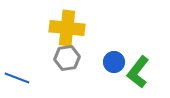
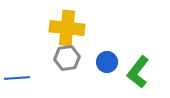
blue circle: moved 7 px left
blue line: rotated 25 degrees counterclockwise
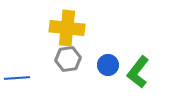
gray hexagon: moved 1 px right, 1 px down
blue circle: moved 1 px right, 3 px down
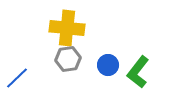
blue line: rotated 40 degrees counterclockwise
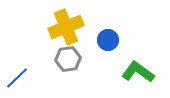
yellow cross: moved 1 px left, 1 px up; rotated 28 degrees counterclockwise
blue circle: moved 25 px up
green L-shape: rotated 88 degrees clockwise
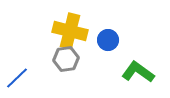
yellow cross: moved 4 px right, 4 px down; rotated 36 degrees clockwise
gray hexagon: moved 2 px left
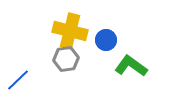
blue circle: moved 2 px left
green L-shape: moved 7 px left, 6 px up
blue line: moved 1 px right, 2 px down
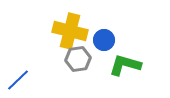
blue circle: moved 2 px left
gray hexagon: moved 12 px right
green L-shape: moved 6 px left, 1 px up; rotated 20 degrees counterclockwise
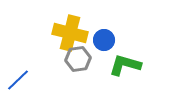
yellow cross: moved 2 px down
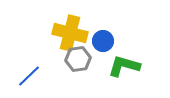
blue circle: moved 1 px left, 1 px down
green L-shape: moved 1 px left, 1 px down
blue line: moved 11 px right, 4 px up
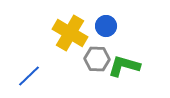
yellow cross: rotated 16 degrees clockwise
blue circle: moved 3 px right, 15 px up
gray hexagon: moved 19 px right; rotated 10 degrees clockwise
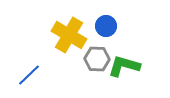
yellow cross: moved 1 px left, 2 px down
blue line: moved 1 px up
